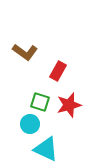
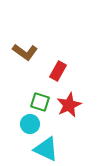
red star: rotated 10 degrees counterclockwise
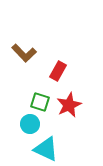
brown L-shape: moved 1 px left, 1 px down; rotated 10 degrees clockwise
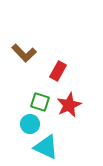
cyan triangle: moved 2 px up
